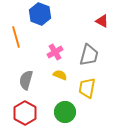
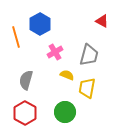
blue hexagon: moved 10 px down; rotated 10 degrees clockwise
yellow semicircle: moved 7 px right
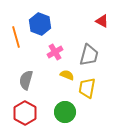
blue hexagon: rotated 10 degrees counterclockwise
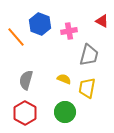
orange line: rotated 25 degrees counterclockwise
pink cross: moved 14 px right, 21 px up; rotated 21 degrees clockwise
yellow semicircle: moved 3 px left, 4 px down
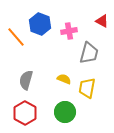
gray trapezoid: moved 2 px up
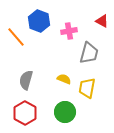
blue hexagon: moved 1 px left, 3 px up
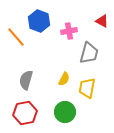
yellow semicircle: rotated 96 degrees clockwise
red hexagon: rotated 20 degrees clockwise
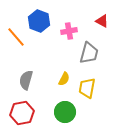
red hexagon: moved 3 px left
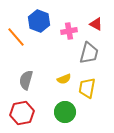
red triangle: moved 6 px left, 3 px down
yellow semicircle: rotated 40 degrees clockwise
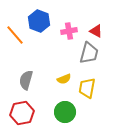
red triangle: moved 7 px down
orange line: moved 1 px left, 2 px up
